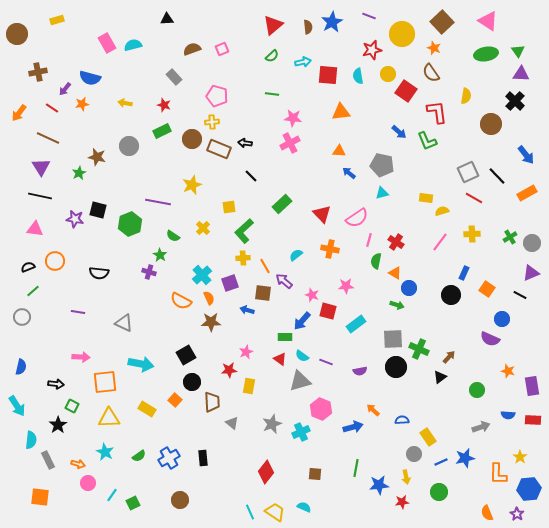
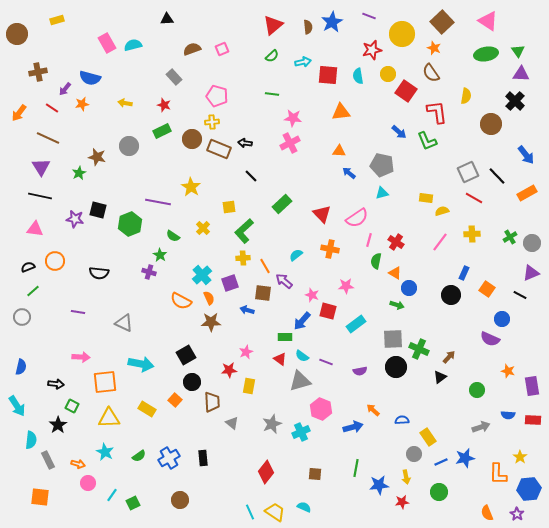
yellow star at (192, 185): moved 1 px left, 2 px down; rotated 18 degrees counterclockwise
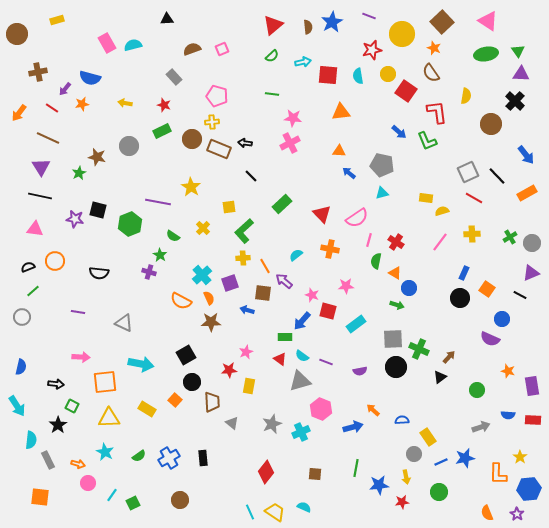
black circle at (451, 295): moved 9 px right, 3 px down
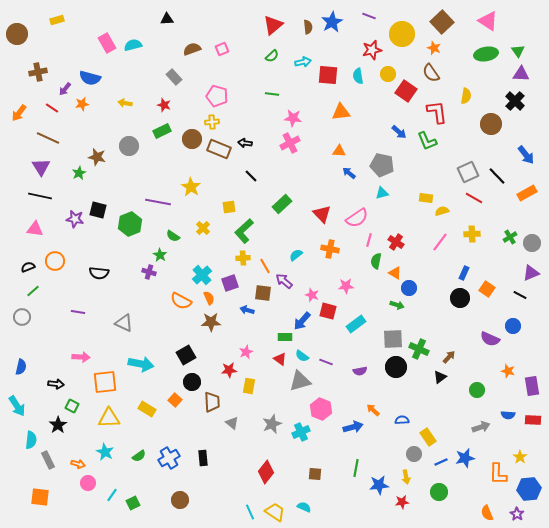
blue circle at (502, 319): moved 11 px right, 7 px down
